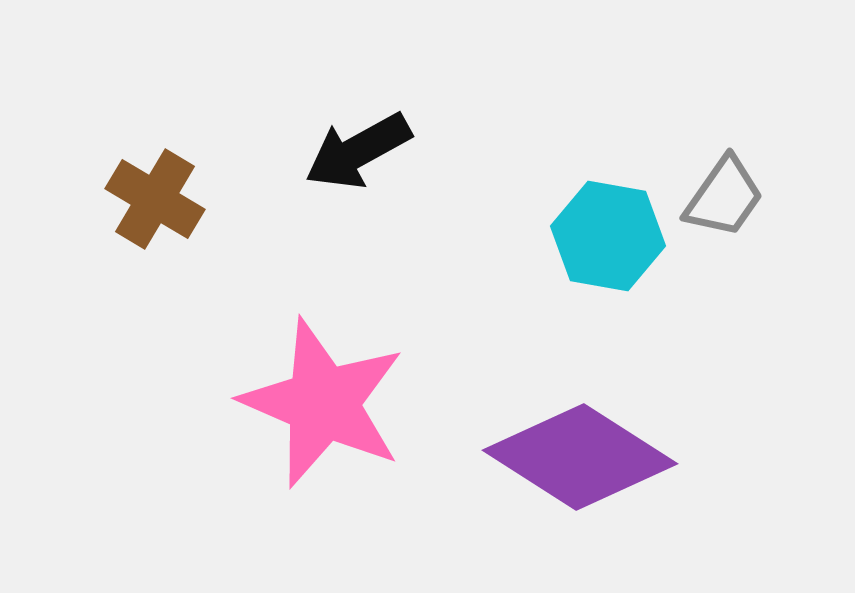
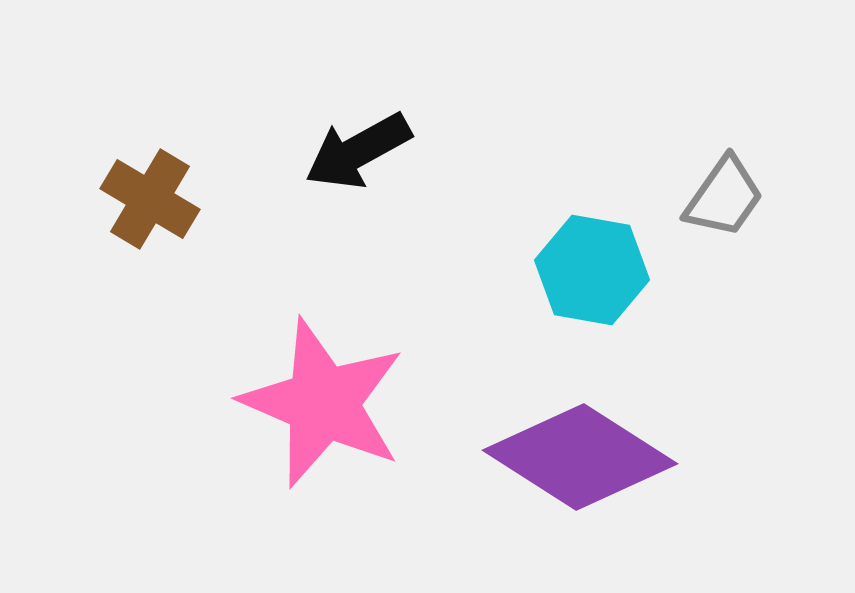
brown cross: moved 5 px left
cyan hexagon: moved 16 px left, 34 px down
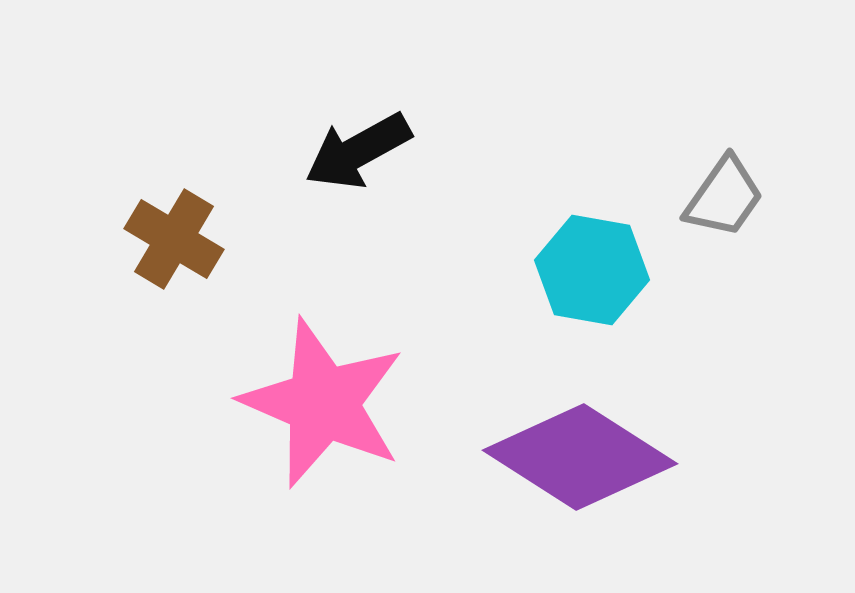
brown cross: moved 24 px right, 40 px down
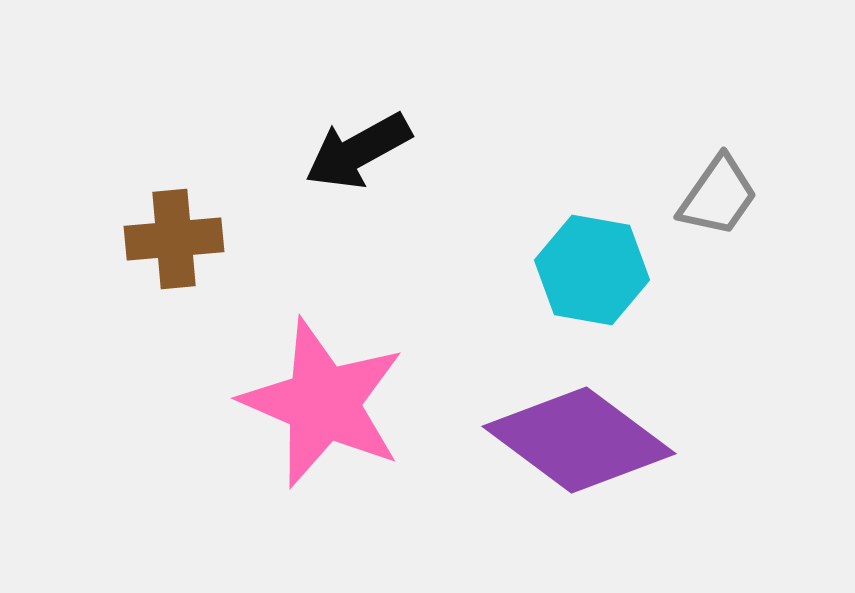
gray trapezoid: moved 6 px left, 1 px up
brown cross: rotated 36 degrees counterclockwise
purple diamond: moved 1 px left, 17 px up; rotated 4 degrees clockwise
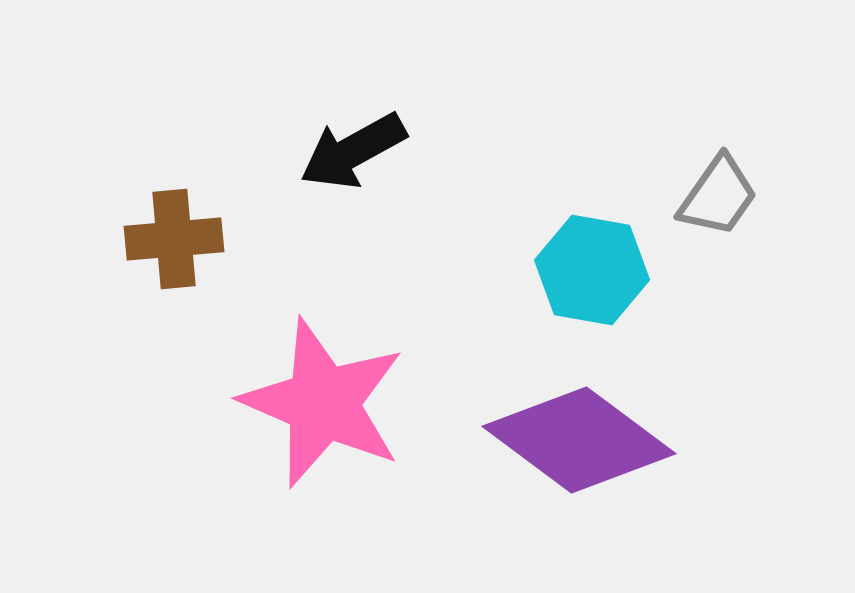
black arrow: moved 5 px left
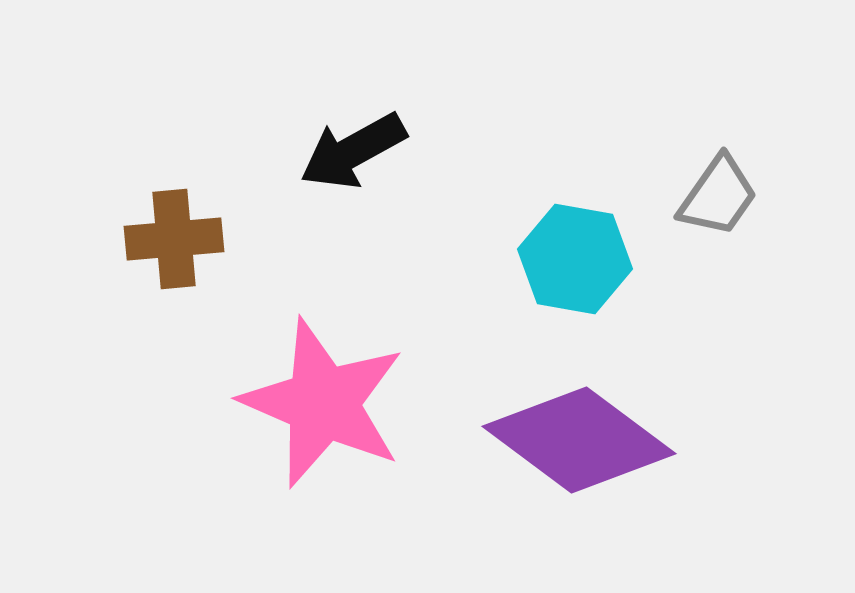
cyan hexagon: moved 17 px left, 11 px up
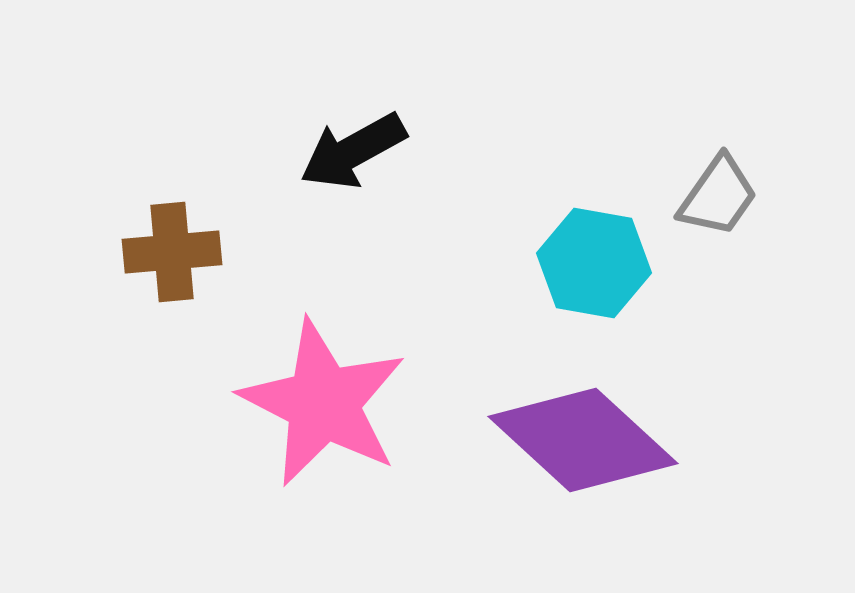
brown cross: moved 2 px left, 13 px down
cyan hexagon: moved 19 px right, 4 px down
pink star: rotated 4 degrees clockwise
purple diamond: moved 4 px right; rotated 6 degrees clockwise
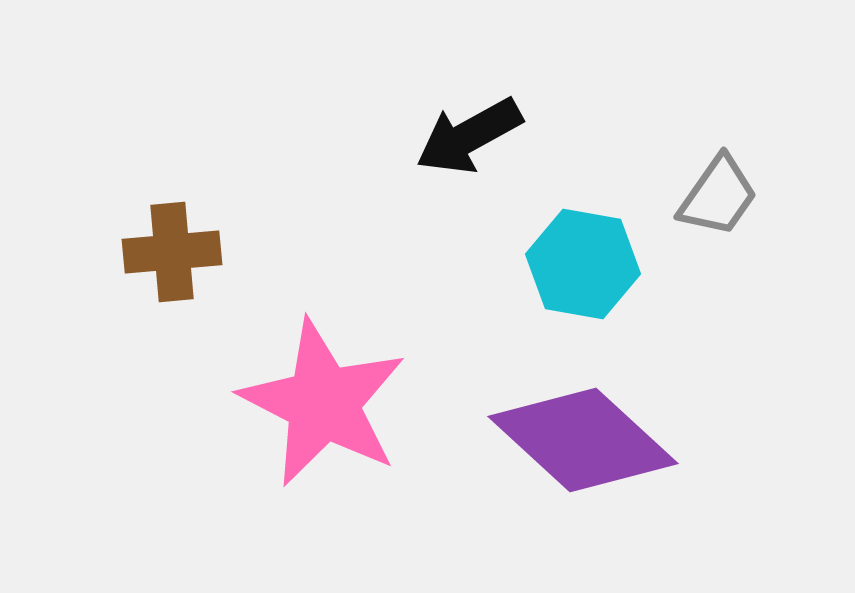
black arrow: moved 116 px right, 15 px up
cyan hexagon: moved 11 px left, 1 px down
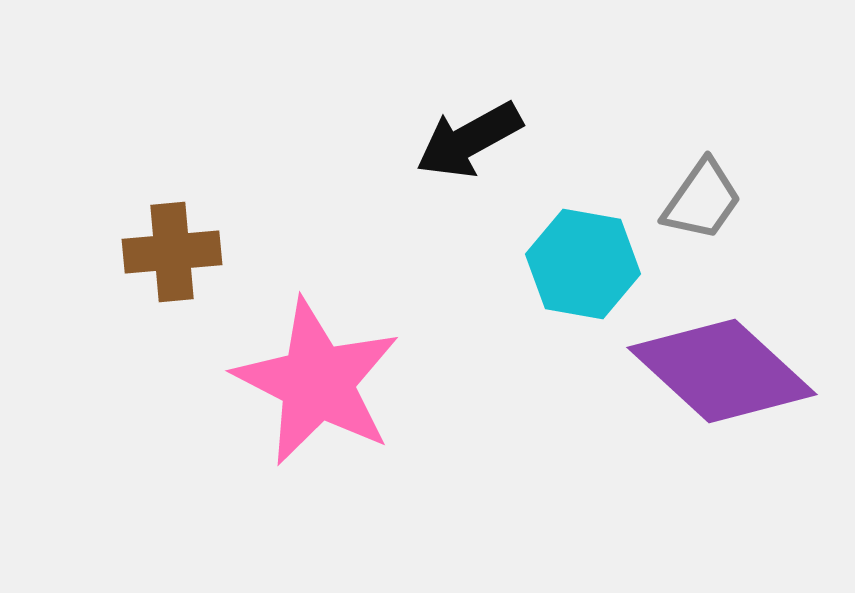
black arrow: moved 4 px down
gray trapezoid: moved 16 px left, 4 px down
pink star: moved 6 px left, 21 px up
purple diamond: moved 139 px right, 69 px up
